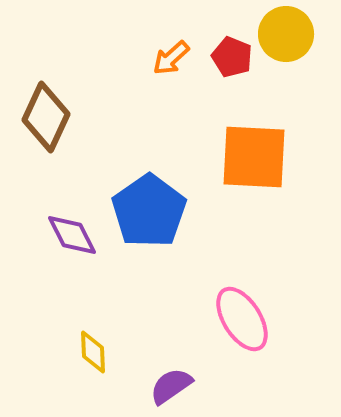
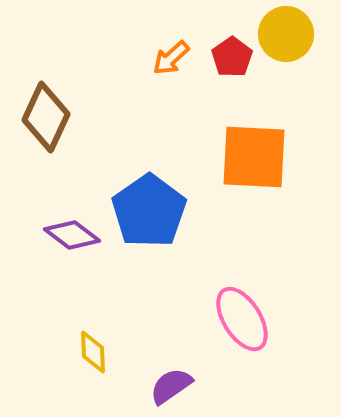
red pentagon: rotated 15 degrees clockwise
purple diamond: rotated 26 degrees counterclockwise
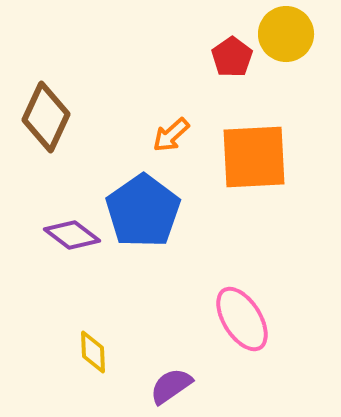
orange arrow: moved 77 px down
orange square: rotated 6 degrees counterclockwise
blue pentagon: moved 6 px left
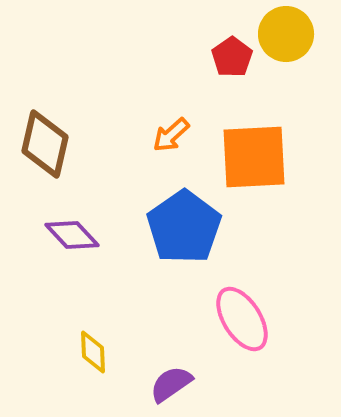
brown diamond: moved 1 px left, 27 px down; rotated 12 degrees counterclockwise
blue pentagon: moved 41 px right, 16 px down
purple diamond: rotated 10 degrees clockwise
purple semicircle: moved 2 px up
